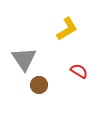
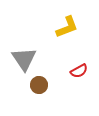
yellow L-shape: moved 2 px up; rotated 10 degrees clockwise
red semicircle: rotated 120 degrees clockwise
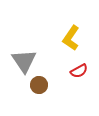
yellow L-shape: moved 4 px right, 11 px down; rotated 145 degrees clockwise
gray triangle: moved 2 px down
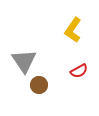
yellow L-shape: moved 2 px right, 8 px up
